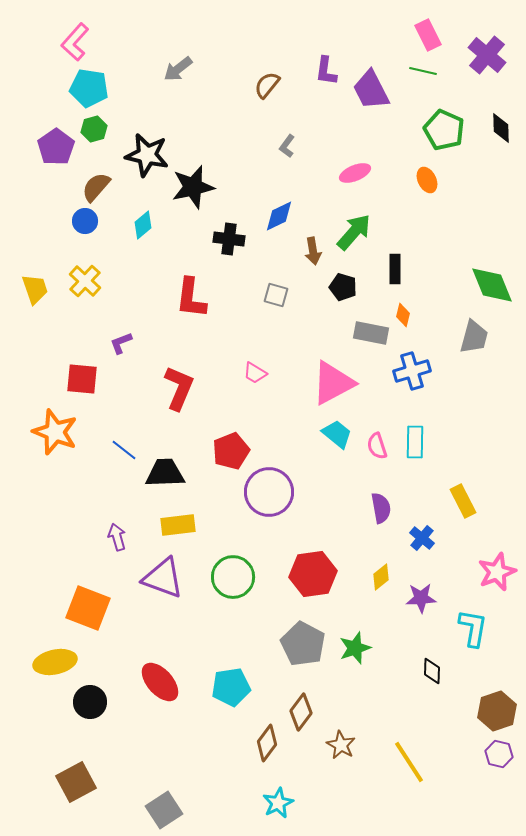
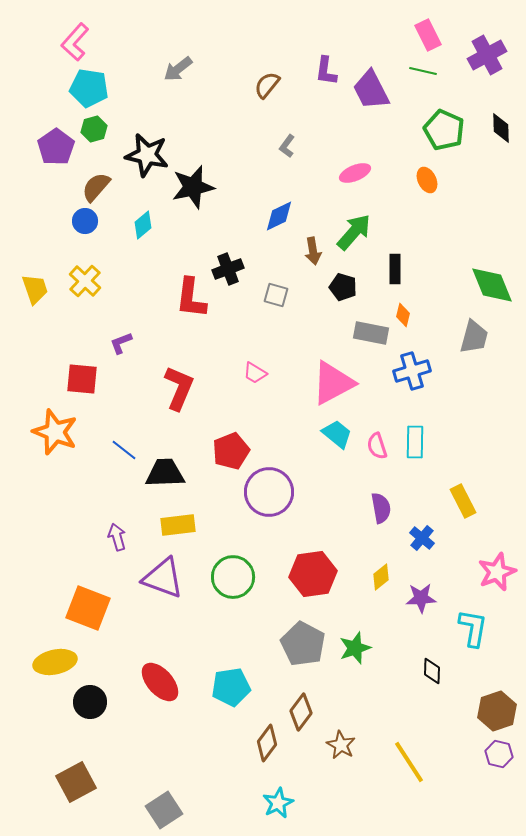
purple cross at (487, 55): rotated 21 degrees clockwise
black cross at (229, 239): moved 1 px left, 30 px down; rotated 28 degrees counterclockwise
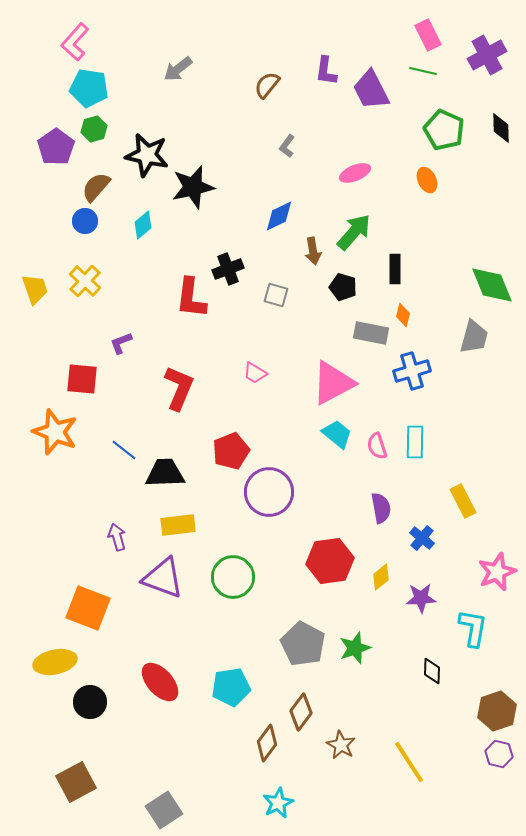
red hexagon at (313, 574): moved 17 px right, 13 px up
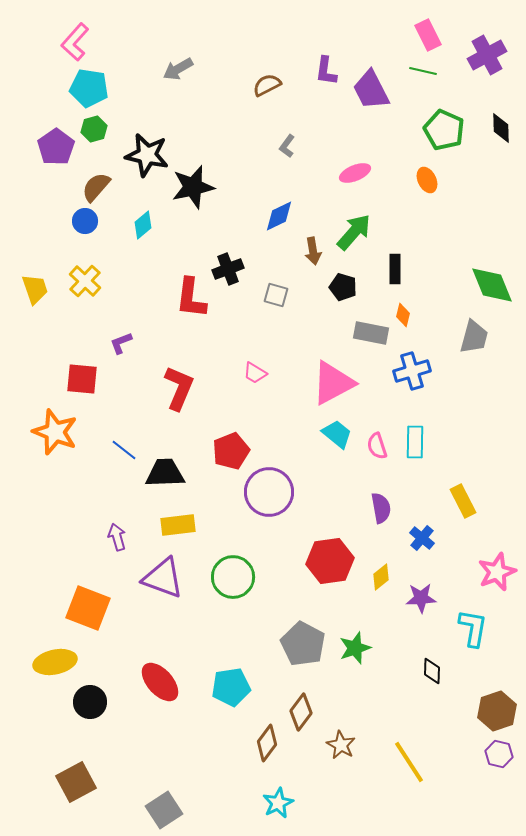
gray arrow at (178, 69): rotated 8 degrees clockwise
brown semicircle at (267, 85): rotated 24 degrees clockwise
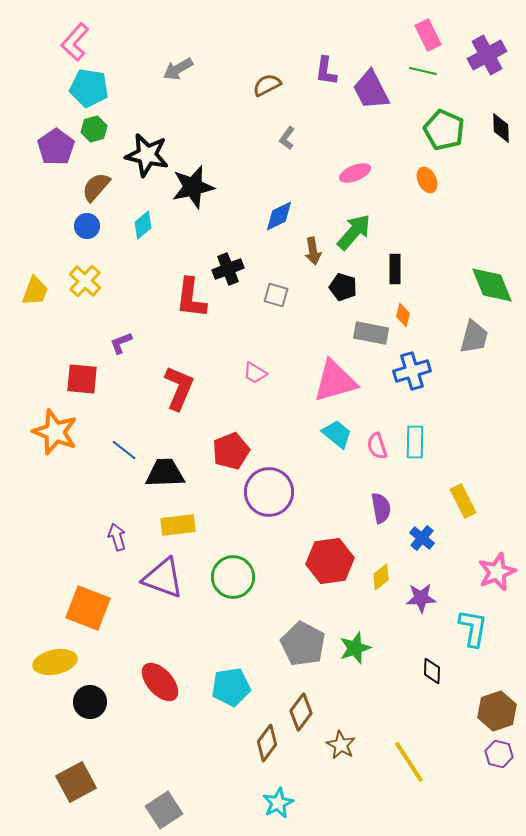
gray L-shape at (287, 146): moved 8 px up
blue circle at (85, 221): moved 2 px right, 5 px down
yellow trapezoid at (35, 289): moved 2 px down; rotated 40 degrees clockwise
pink triangle at (333, 383): moved 2 px right, 2 px up; rotated 12 degrees clockwise
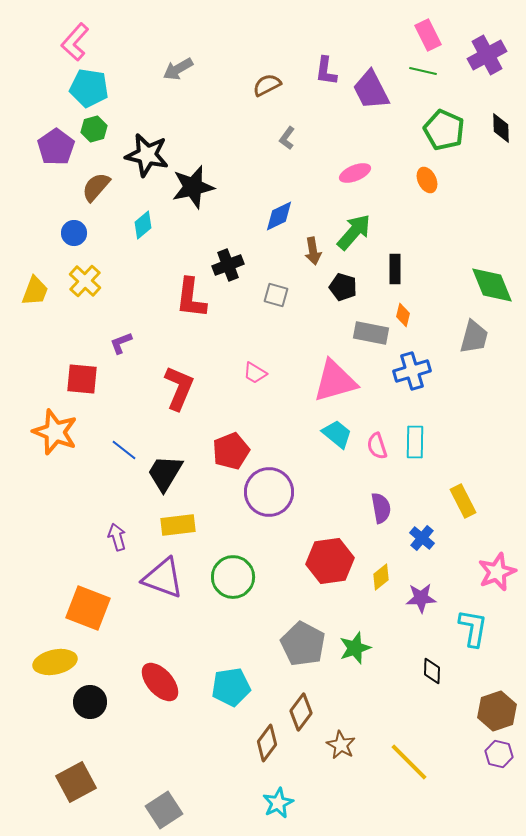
blue circle at (87, 226): moved 13 px left, 7 px down
black cross at (228, 269): moved 4 px up
black trapezoid at (165, 473): rotated 57 degrees counterclockwise
yellow line at (409, 762): rotated 12 degrees counterclockwise
